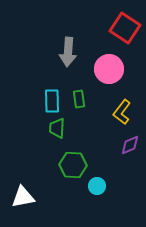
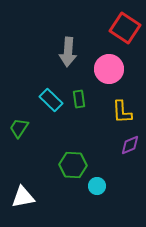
cyan rectangle: moved 1 px left, 1 px up; rotated 45 degrees counterclockwise
yellow L-shape: rotated 40 degrees counterclockwise
green trapezoid: moved 38 px left; rotated 30 degrees clockwise
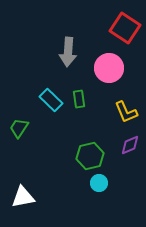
pink circle: moved 1 px up
yellow L-shape: moved 4 px right; rotated 20 degrees counterclockwise
green hexagon: moved 17 px right, 9 px up; rotated 16 degrees counterclockwise
cyan circle: moved 2 px right, 3 px up
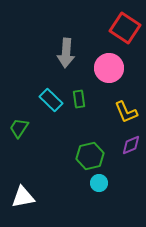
gray arrow: moved 2 px left, 1 px down
purple diamond: moved 1 px right
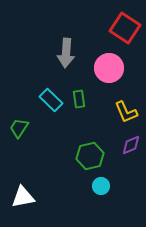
cyan circle: moved 2 px right, 3 px down
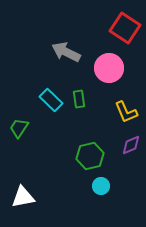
gray arrow: moved 1 px up; rotated 112 degrees clockwise
